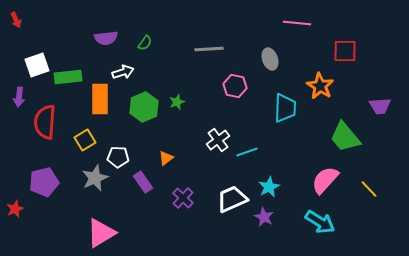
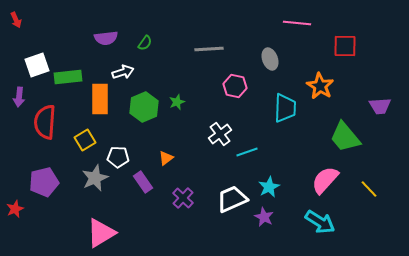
red square: moved 5 px up
white cross: moved 2 px right, 6 px up
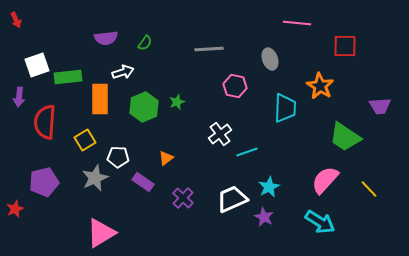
green trapezoid: rotated 16 degrees counterclockwise
purple rectangle: rotated 20 degrees counterclockwise
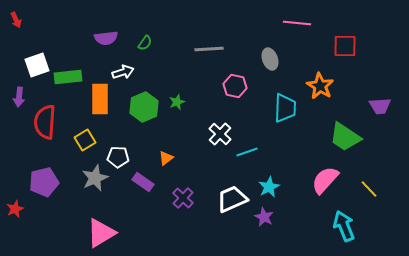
white cross: rotated 10 degrees counterclockwise
cyan arrow: moved 24 px right, 4 px down; rotated 144 degrees counterclockwise
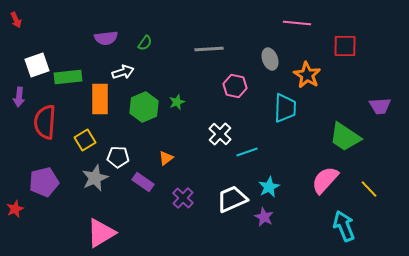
orange star: moved 13 px left, 11 px up
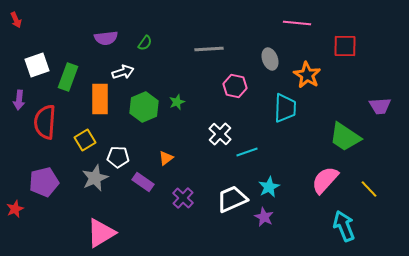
green rectangle: rotated 64 degrees counterclockwise
purple arrow: moved 3 px down
